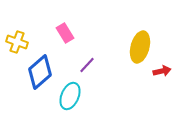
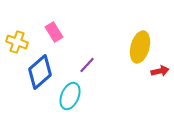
pink rectangle: moved 11 px left, 1 px up
red arrow: moved 2 px left
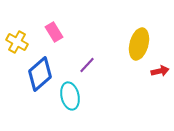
yellow cross: rotated 10 degrees clockwise
yellow ellipse: moved 1 px left, 3 px up
blue diamond: moved 2 px down
cyan ellipse: rotated 36 degrees counterclockwise
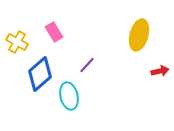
yellow ellipse: moved 9 px up
cyan ellipse: moved 1 px left
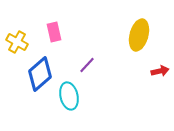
pink rectangle: rotated 18 degrees clockwise
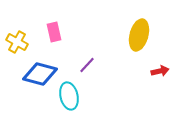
blue diamond: rotated 56 degrees clockwise
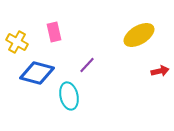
yellow ellipse: rotated 44 degrees clockwise
blue diamond: moved 3 px left, 1 px up
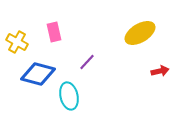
yellow ellipse: moved 1 px right, 2 px up
purple line: moved 3 px up
blue diamond: moved 1 px right, 1 px down
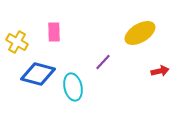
pink rectangle: rotated 12 degrees clockwise
purple line: moved 16 px right
cyan ellipse: moved 4 px right, 9 px up
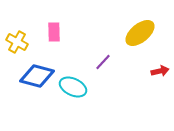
yellow ellipse: rotated 8 degrees counterclockwise
blue diamond: moved 1 px left, 2 px down
cyan ellipse: rotated 52 degrees counterclockwise
